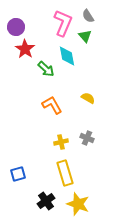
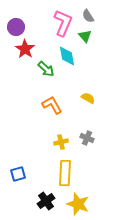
yellow rectangle: rotated 20 degrees clockwise
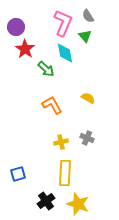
cyan diamond: moved 2 px left, 3 px up
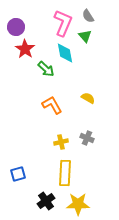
yellow star: rotated 20 degrees counterclockwise
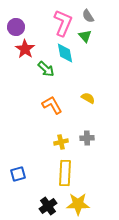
gray cross: rotated 24 degrees counterclockwise
black cross: moved 2 px right, 5 px down
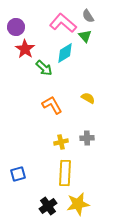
pink L-shape: rotated 72 degrees counterclockwise
cyan diamond: rotated 70 degrees clockwise
green arrow: moved 2 px left, 1 px up
yellow star: rotated 10 degrees counterclockwise
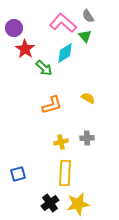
purple circle: moved 2 px left, 1 px down
orange L-shape: rotated 105 degrees clockwise
black cross: moved 2 px right, 3 px up
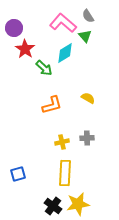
yellow cross: moved 1 px right
black cross: moved 3 px right, 3 px down; rotated 18 degrees counterclockwise
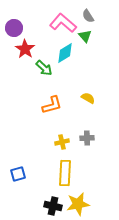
black cross: rotated 24 degrees counterclockwise
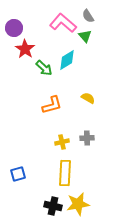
cyan diamond: moved 2 px right, 7 px down
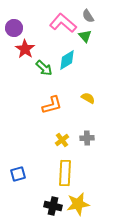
yellow cross: moved 2 px up; rotated 24 degrees counterclockwise
